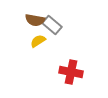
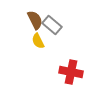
brown semicircle: rotated 126 degrees counterclockwise
yellow semicircle: rotated 84 degrees counterclockwise
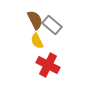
yellow semicircle: moved 1 px left
red cross: moved 23 px left, 7 px up; rotated 15 degrees clockwise
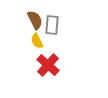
gray rectangle: rotated 54 degrees clockwise
red cross: rotated 15 degrees clockwise
